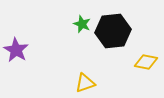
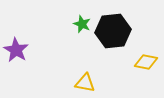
yellow triangle: rotated 30 degrees clockwise
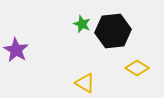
yellow diamond: moved 9 px left, 6 px down; rotated 20 degrees clockwise
yellow triangle: rotated 20 degrees clockwise
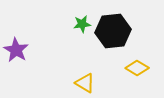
green star: rotated 30 degrees counterclockwise
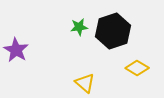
green star: moved 3 px left, 3 px down
black hexagon: rotated 12 degrees counterclockwise
yellow triangle: rotated 10 degrees clockwise
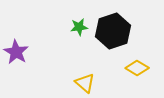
purple star: moved 2 px down
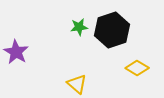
black hexagon: moved 1 px left, 1 px up
yellow triangle: moved 8 px left, 1 px down
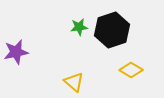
purple star: rotated 30 degrees clockwise
yellow diamond: moved 6 px left, 2 px down
yellow triangle: moved 3 px left, 2 px up
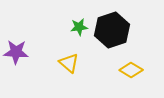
purple star: rotated 15 degrees clockwise
yellow triangle: moved 5 px left, 19 px up
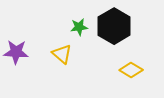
black hexagon: moved 2 px right, 4 px up; rotated 12 degrees counterclockwise
yellow triangle: moved 7 px left, 9 px up
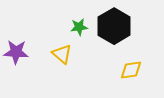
yellow diamond: rotated 40 degrees counterclockwise
